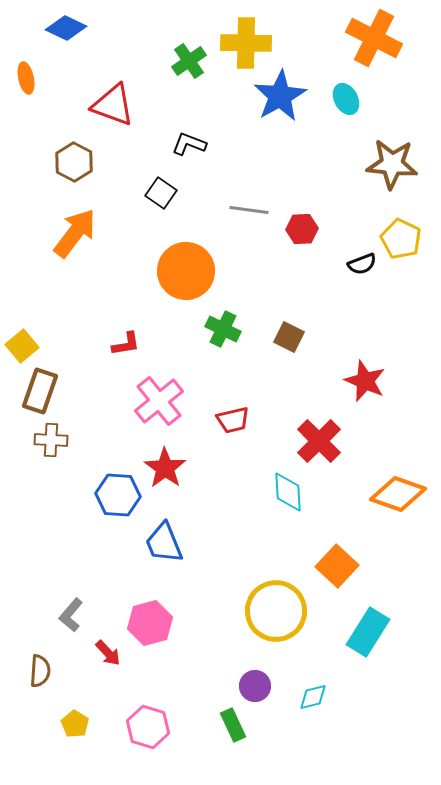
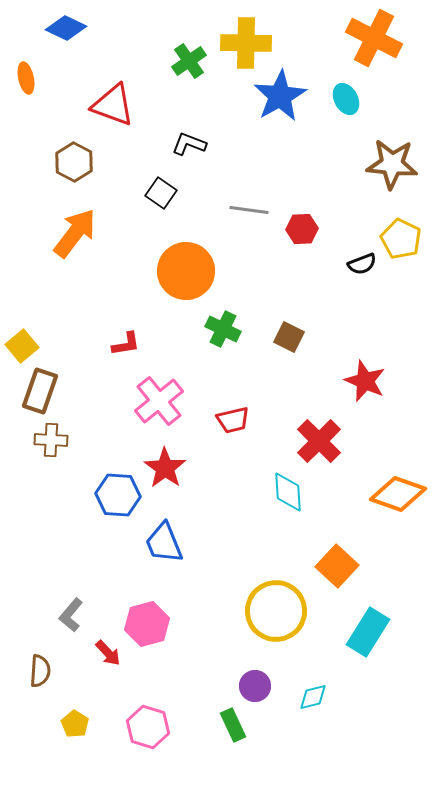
pink hexagon at (150, 623): moved 3 px left, 1 px down
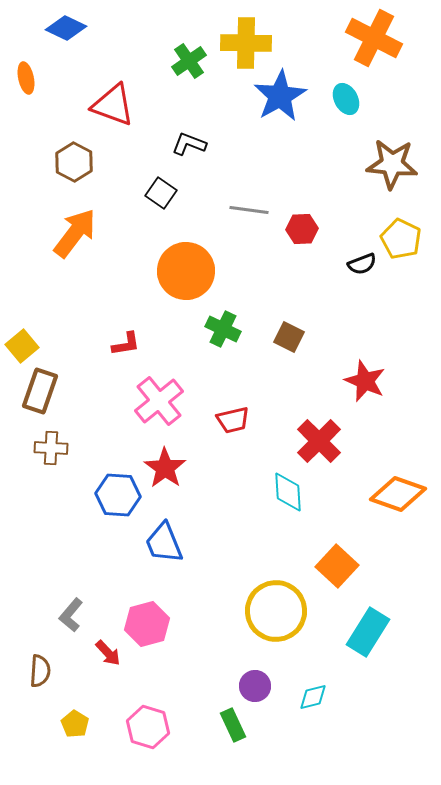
brown cross at (51, 440): moved 8 px down
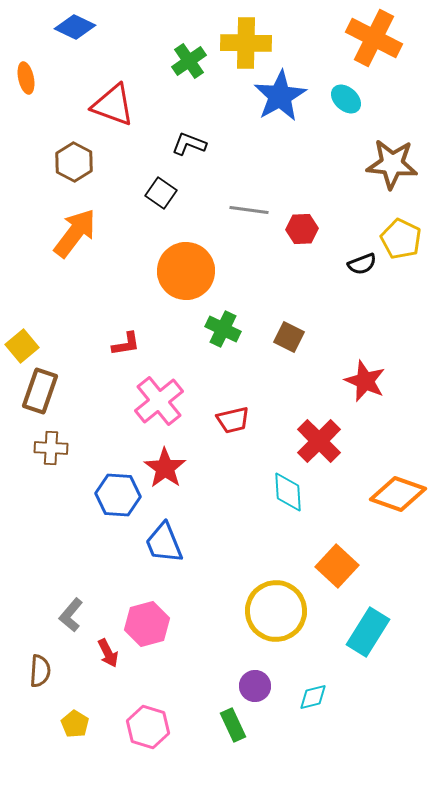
blue diamond at (66, 28): moved 9 px right, 1 px up
cyan ellipse at (346, 99): rotated 20 degrees counterclockwise
red arrow at (108, 653): rotated 16 degrees clockwise
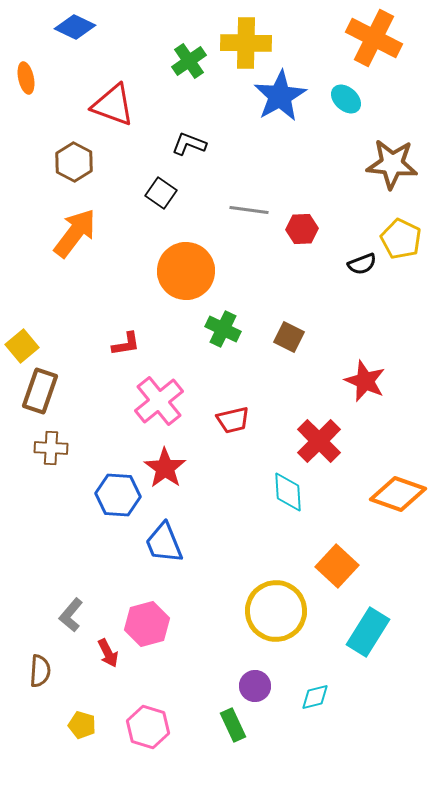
cyan diamond at (313, 697): moved 2 px right
yellow pentagon at (75, 724): moved 7 px right, 1 px down; rotated 16 degrees counterclockwise
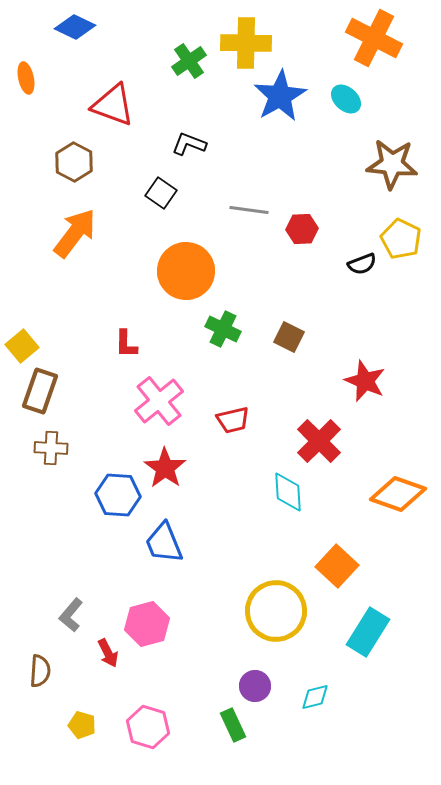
red L-shape at (126, 344): rotated 100 degrees clockwise
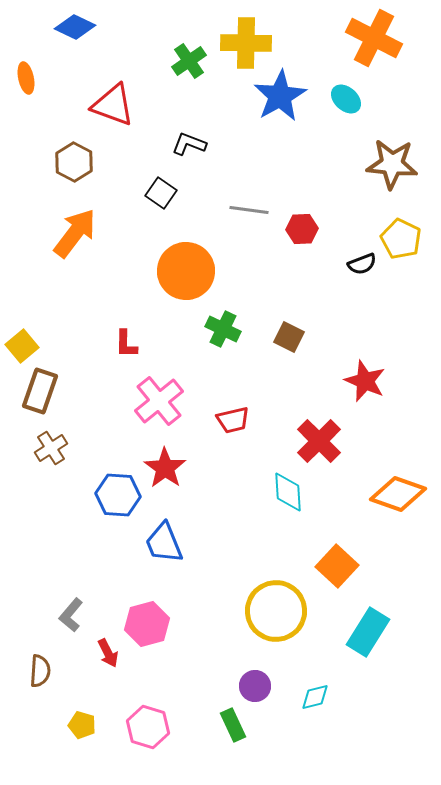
brown cross at (51, 448): rotated 36 degrees counterclockwise
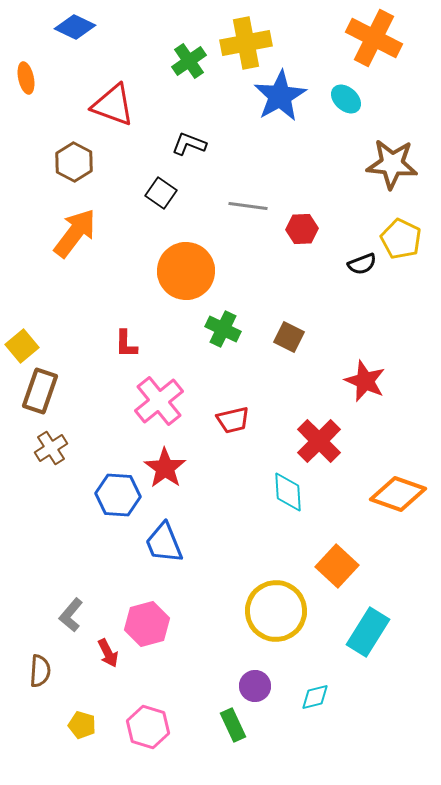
yellow cross at (246, 43): rotated 12 degrees counterclockwise
gray line at (249, 210): moved 1 px left, 4 px up
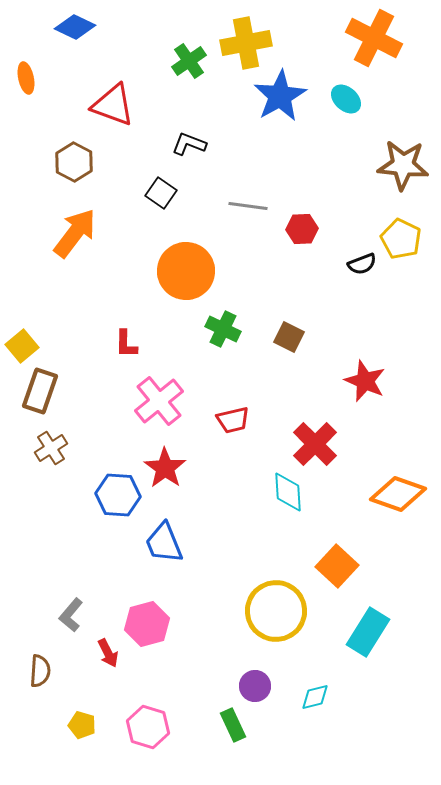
brown star at (392, 164): moved 11 px right, 1 px down
red cross at (319, 441): moved 4 px left, 3 px down
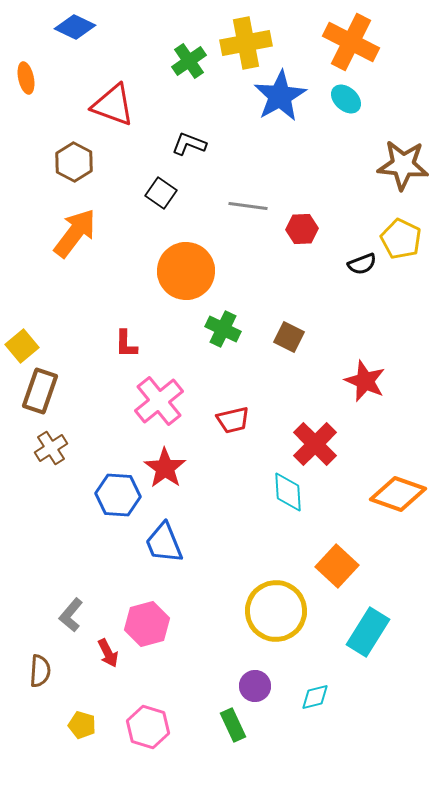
orange cross at (374, 38): moved 23 px left, 4 px down
